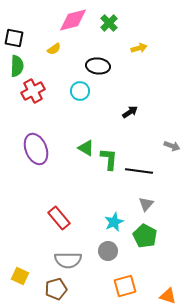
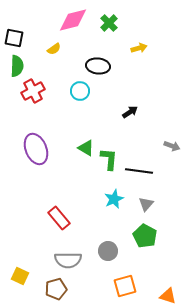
cyan star: moved 23 px up
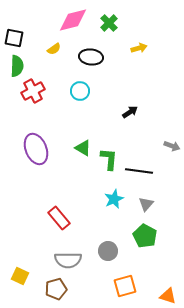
black ellipse: moved 7 px left, 9 px up
green triangle: moved 3 px left
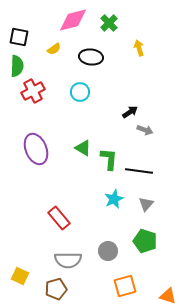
black square: moved 5 px right, 1 px up
yellow arrow: rotated 91 degrees counterclockwise
cyan circle: moved 1 px down
gray arrow: moved 27 px left, 16 px up
green pentagon: moved 5 px down; rotated 10 degrees counterclockwise
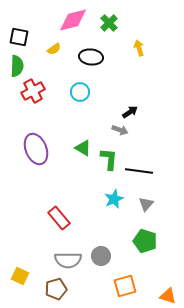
gray arrow: moved 25 px left
gray circle: moved 7 px left, 5 px down
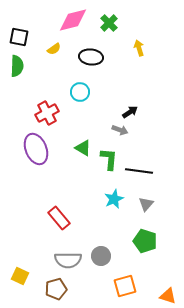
red cross: moved 14 px right, 22 px down
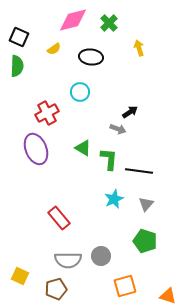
black square: rotated 12 degrees clockwise
gray arrow: moved 2 px left, 1 px up
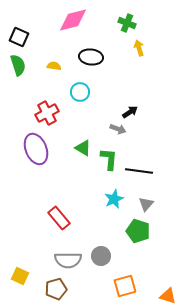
green cross: moved 18 px right; rotated 24 degrees counterclockwise
yellow semicircle: moved 17 px down; rotated 136 degrees counterclockwise
green semicircle: moved 1 px right, 1 px up; rotated 20 degrees counterclockwise
green pentagon: moved 7 px left, 10 px up
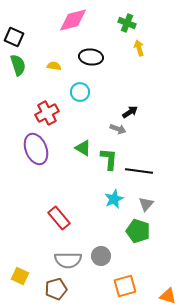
black square: moved 5 px left
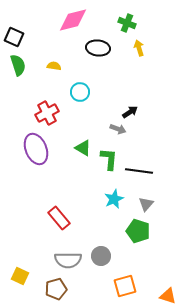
black ellipse: moved 7 px right, 9 px up
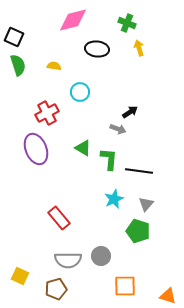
black ellipse: moved 1 px left, 1 px down
orange square: rotated 15 degrees clockwise
